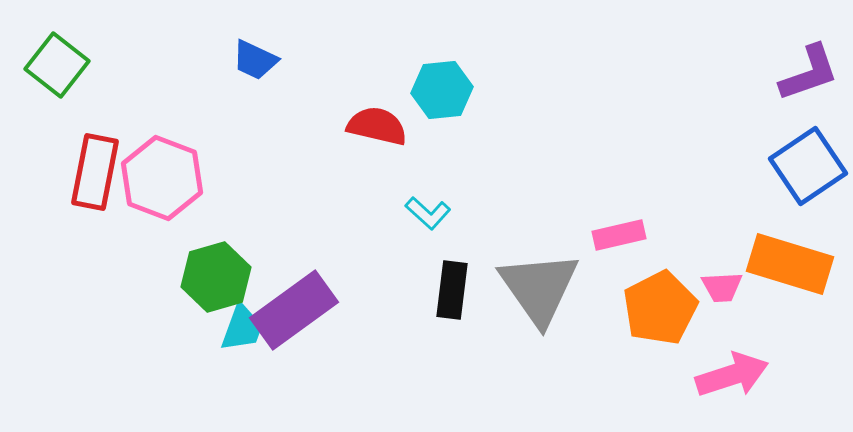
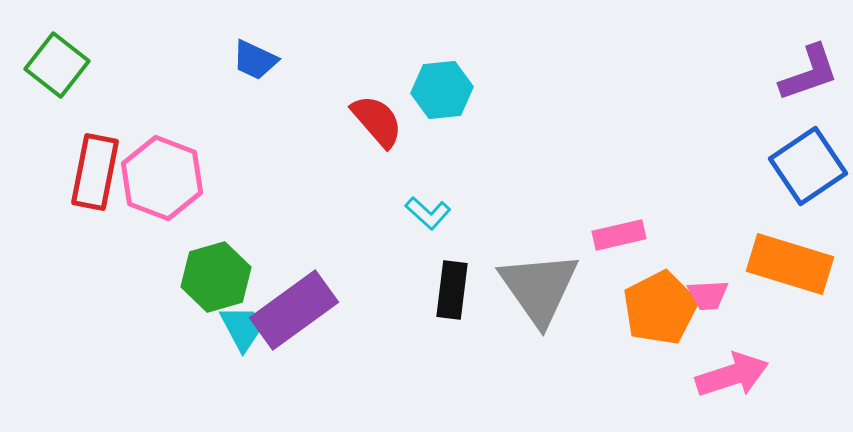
red semicircle: moved 5 px up; rotated 36 degrees clockwise
pink trapezoid: moved 14 px left, 8 px down
cyan trapezoid: rotated 48 degrees counterclockwise
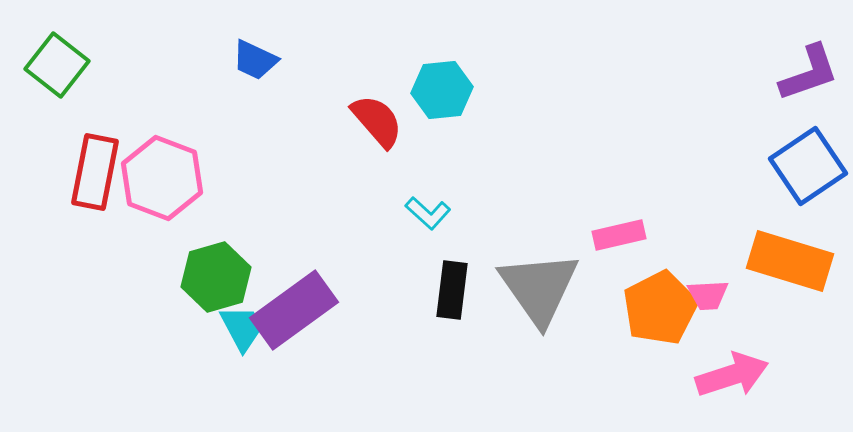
orange rectangle: moved 3 px up
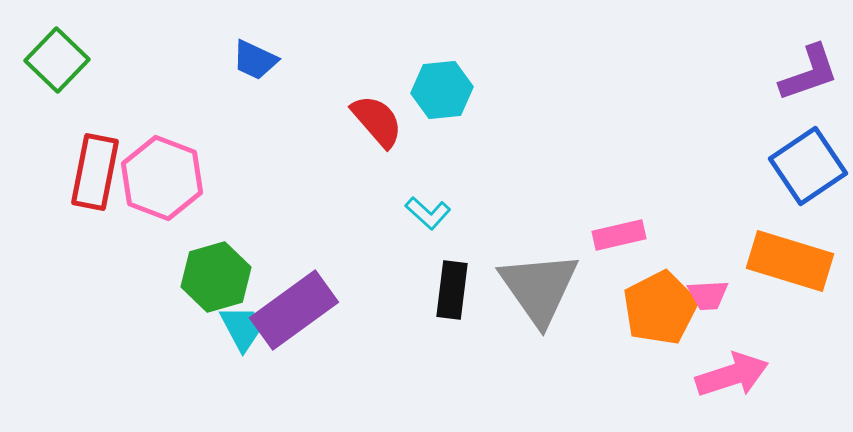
green square: moved 5 px up; rotated 6 degrees clockwise
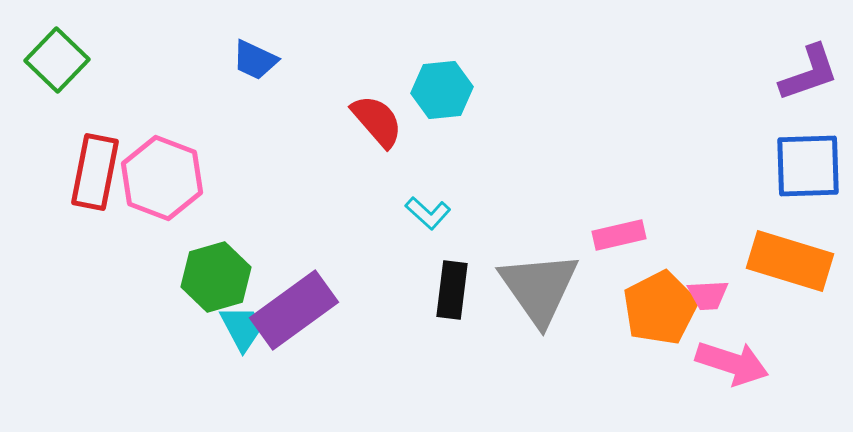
blue square: rotated 32 degrees clockwise
pink arrow: moved 12 px up; rotated 36 degrees clockwise
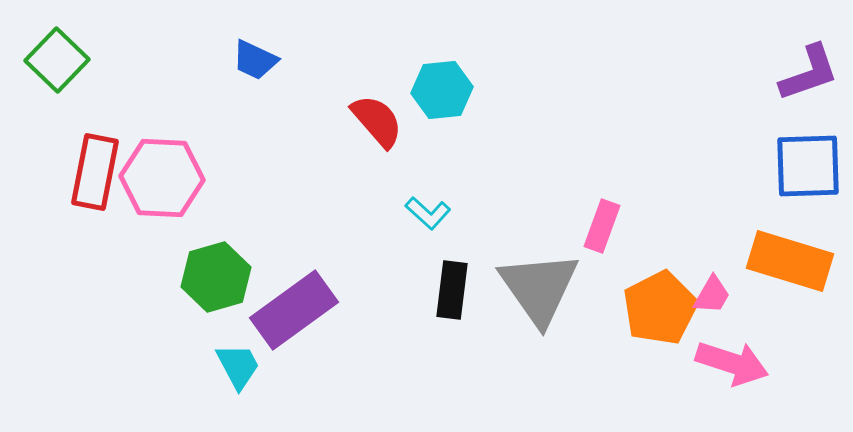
pink hexagon: rotated 18 degrees counterclockwise
pink rectangle: moved 17 px left, 9 px up; rotated 57 degrees counterclockwise
pink trapezoid: moved 4 px right; rotated 57 degrees counterclockwise
cyan trapezoid: moved 4 px left, 38 px down
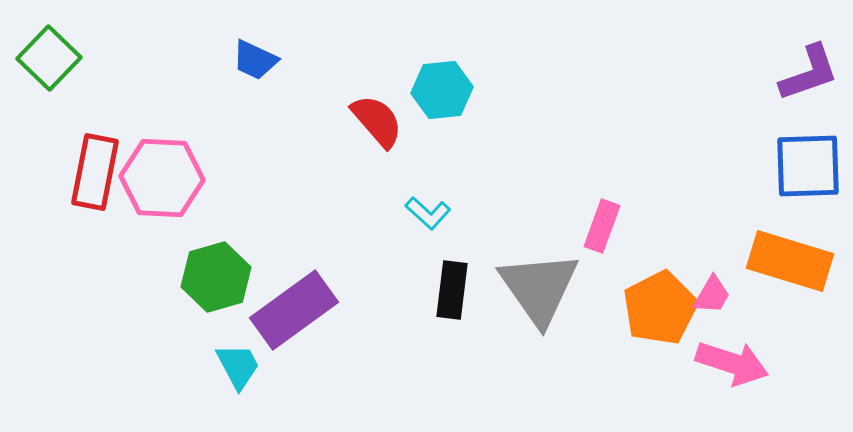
green square: moved 8 px left, 2 px up
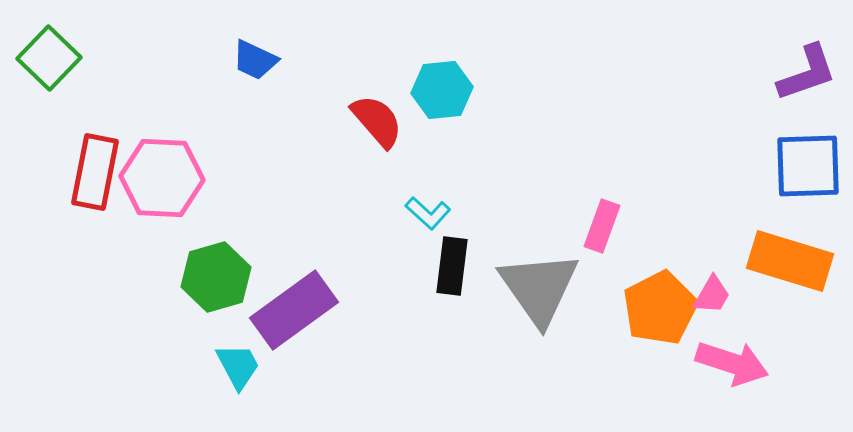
purple L-shape: moved 2 px left
black rectangle: moved 24 px up
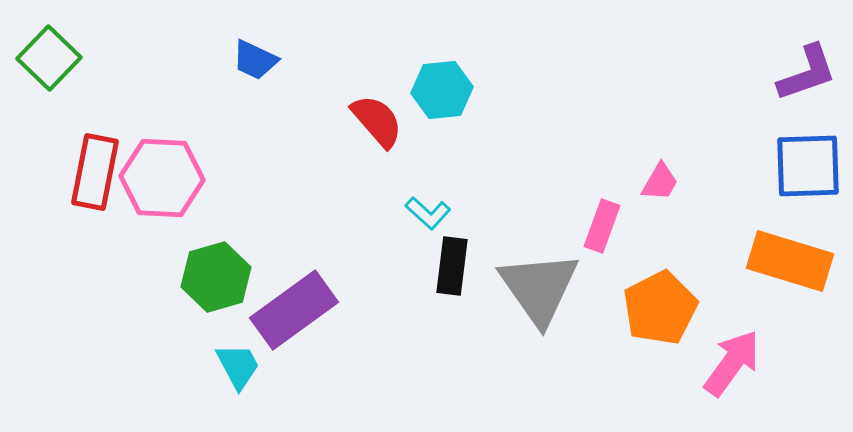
pink trapezoid: moved 52 px left, 113 px up
pink arrow: rotated 72 degrees counterclockwise
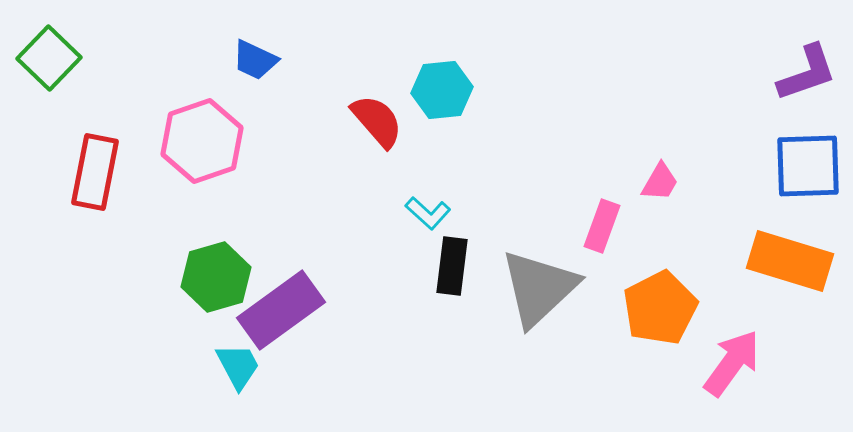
pink hexagon: moved 40 px right, 37 px up; rotated 22 degrees counterclockwise
gray triangle: rotated 22 degrees clockwise
purple rectangle: moved 13 px left
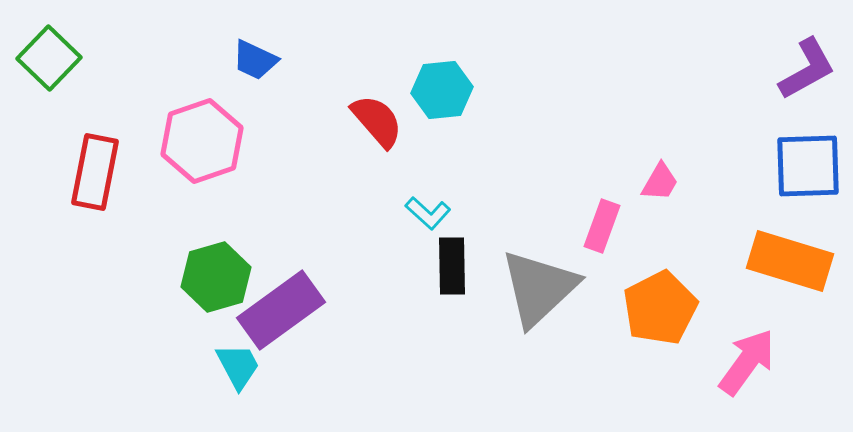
purple L-shape: moved 4 px up; rotated 10 degrees counterclockwise
black rectangle: rotated 8 degrees counterclockwise
pink arrow: moved 15 px right, 1 px up
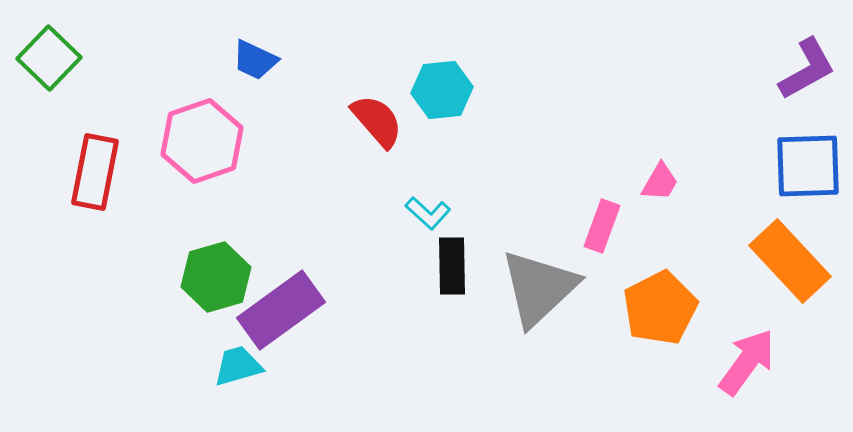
orange rectangle: rotated 30 degrees clockwise
cyan trapezoid: rotated 78 degrees counterclockwise
